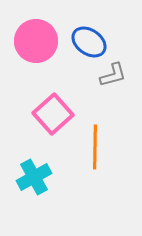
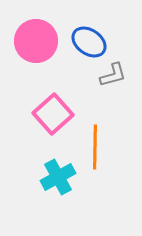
cyan cross: moved 24 px right
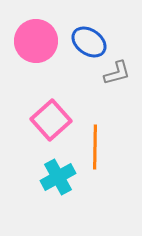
gray L-shape: moved 4 px right, 2 px up
pink square: moved 2 px left, 6 px down
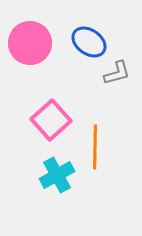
pink circle: moved 6 px left, 2 px down
cyan cross: moved 1 px left, 2 px up
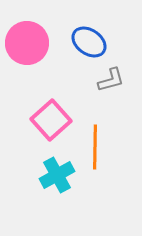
pink circle: moved 3 px left
gray L-shape: moved 6 px left, 7 px down
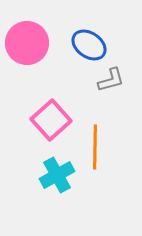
blue ellipse: moved 3 px down
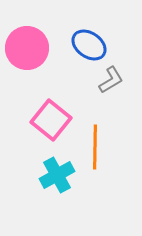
pink circle: moved 5 px down
gray L-shape: rotated 16 degrees counterclockwise
pink square: rotated 9 degrees counterclockwise
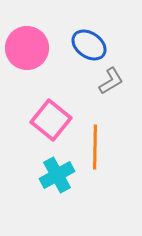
gray L-shape: moved 1 px down
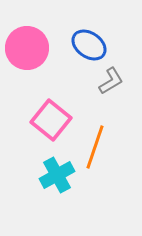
orange line: rotated 18 degrees clockwise
